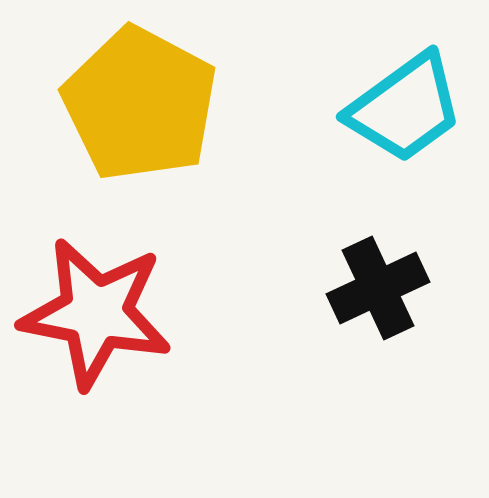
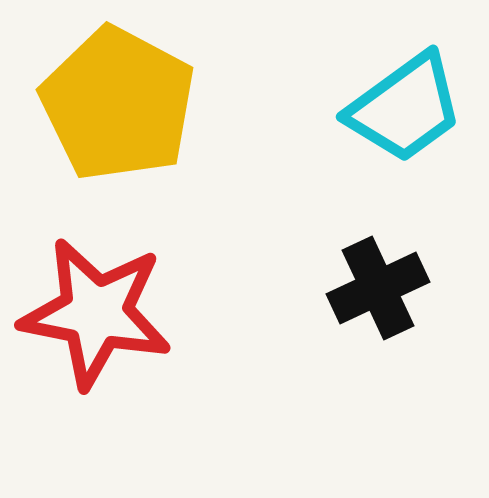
yellow pentagon: moved 22 px left
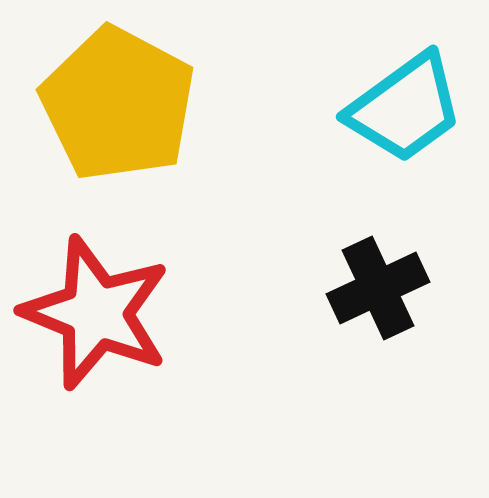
red star: rotated 11 degrees clockwise
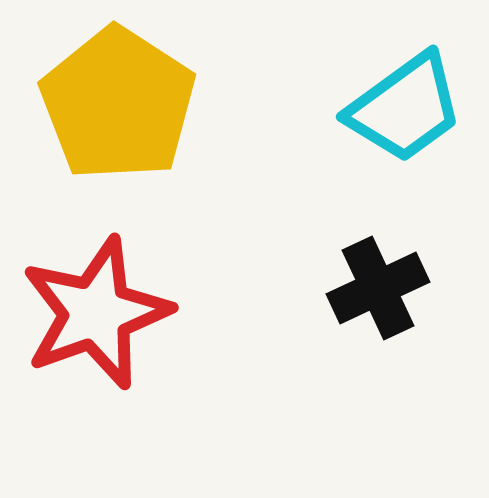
yellow pentagon: rotated 5 degrees clockwise
red star: rotated 30 degrees clockwise
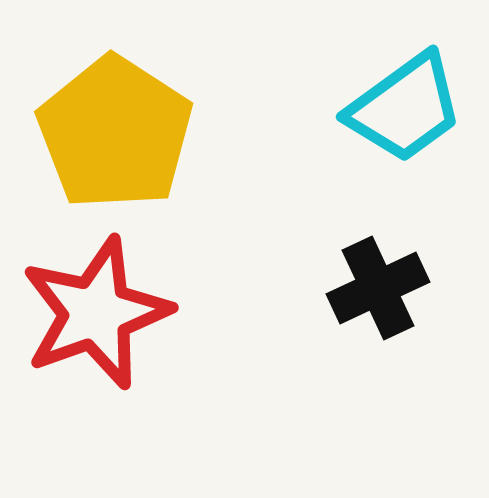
yellow pentagon: moved 3 px left, 29 px down
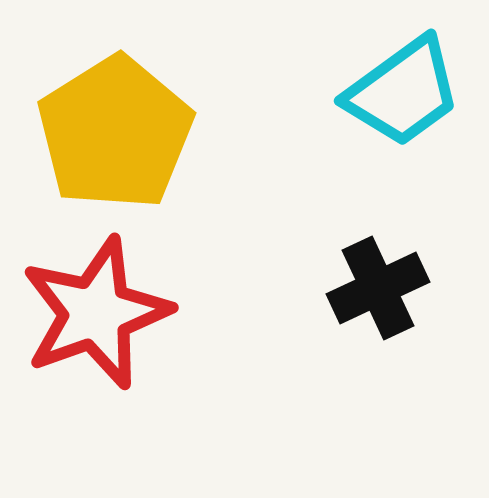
cyan trapezoid: moved 2 px left, 16 px up
yellow pentagon: rotated 7 degrees clockwise
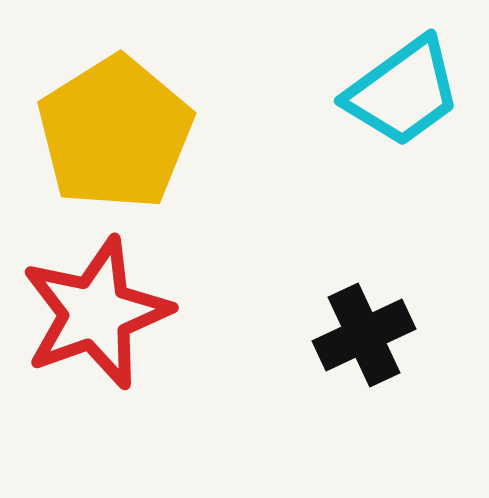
black cross: moved 14 px left, 47 px down
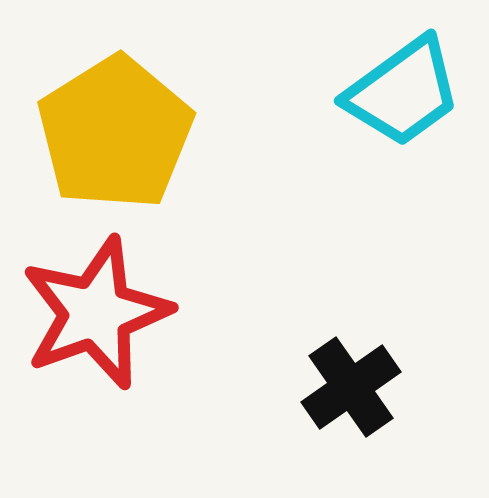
black cross: moved 13 px left, 52 px down; rotated 10 degrees counterclockwise
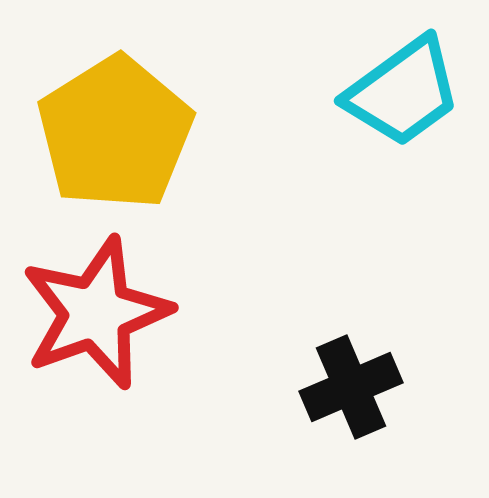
black cross: rotated 12 degrees clockwise
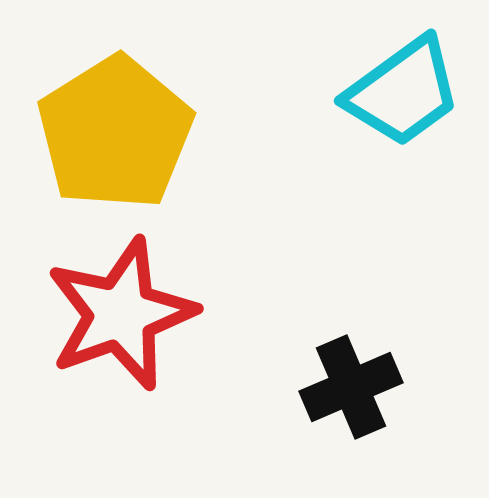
red star: moved 25 px right, 1 px down
